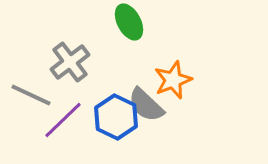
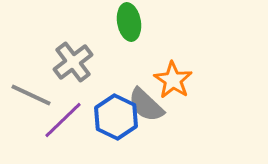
green ellipse: rotated 18 degrees clockwise
gray cross: moved 3 px right
orange star: rotated 18 degrees counterclockwise
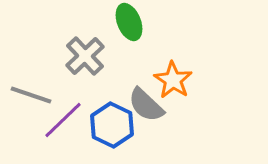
green ellipse: rotated 12 degrees counterclockwise
gray cross: moved 12 px right, 6 px up; rotated 6 degrees counterclockwise
gray line: rotated 6 degrees counterclockwise
blue hexagon: moved 4 px left, 8 px down
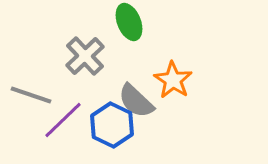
gray semicircle: moved 10 px left, 4 px up
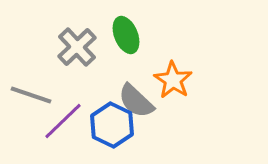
green ellipse: moved 3 px left, 13 px down
gray cross: moved 8 px left, 9 px up
purple line: moved 1 px down
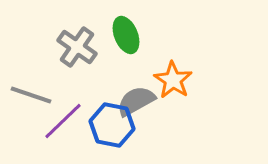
gray cross: rotated 12 degrees counterclockwise
gray semicircle: rotated 108 degrees clockwise
blue hexagon: rotated 15 degrees counterclockwise
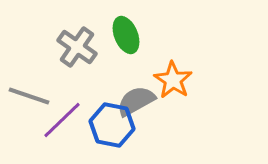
gray line: moved 2 px left, 1 px down
purple line: moved 1 px left, 1 px up
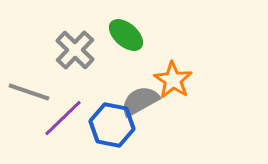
green ellipse: rotated 27 degrees counterclockwise
gray cross: moved 2 px left, 3 px down; rotated 9 degrees clockwise
gray line: moved 4 px up
gray semicircle: moved 4 px right
purple line: moved 1 px right, 2 px up
